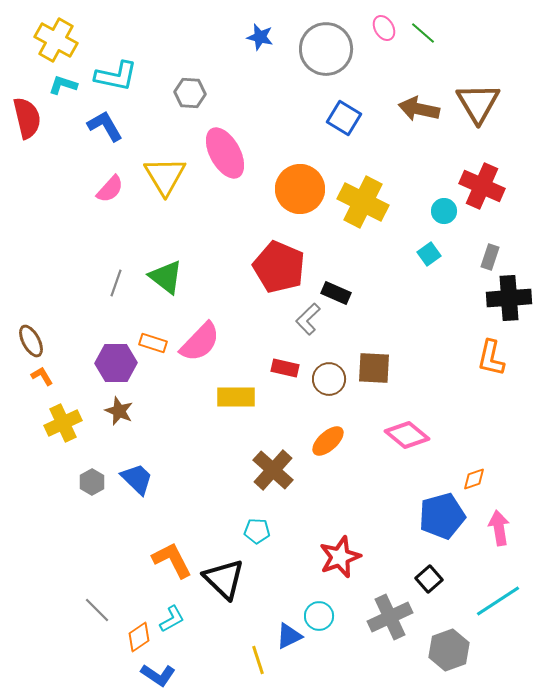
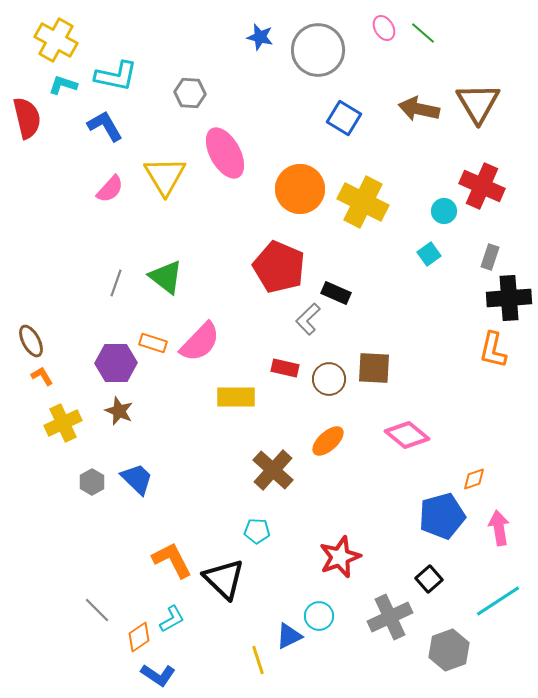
gray circle at (326, 49): moved 8 px left, 1 px down
orange L-shape at (491, 358): moved 2 px right, 8 px up
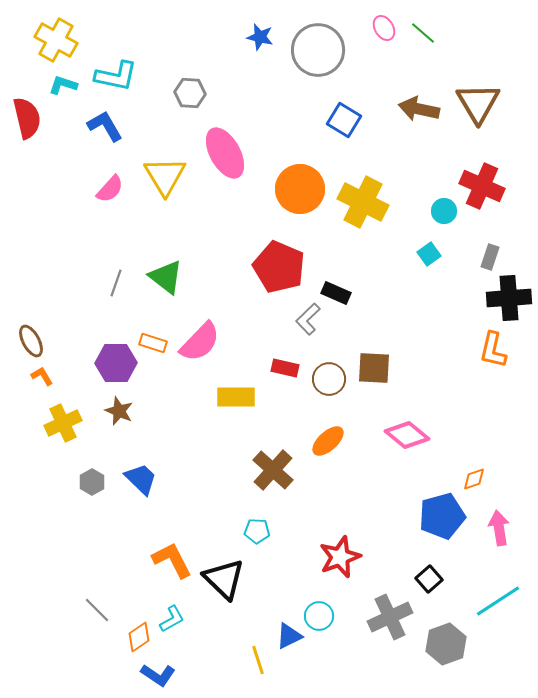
blue square at (344, 118): moved 2 px down
blue trapezoid at (137, 479): moved 4 px right
gray hexagon at (449, 650): moved 3 px left, 6 px up
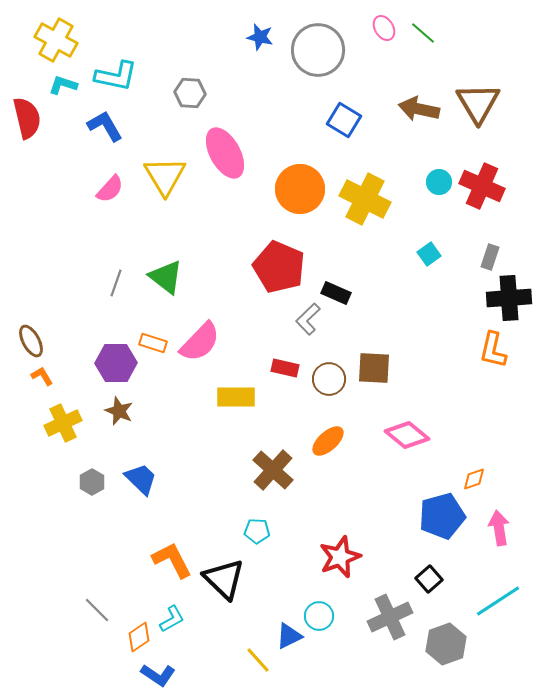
yellow cross at (363, 202): moved 2 px right, 3 px up
cyan circle at (444, 211): moved 5 px left, 29 px up
yellow line at (258, 660): rotated 24 degrees counterclockwise
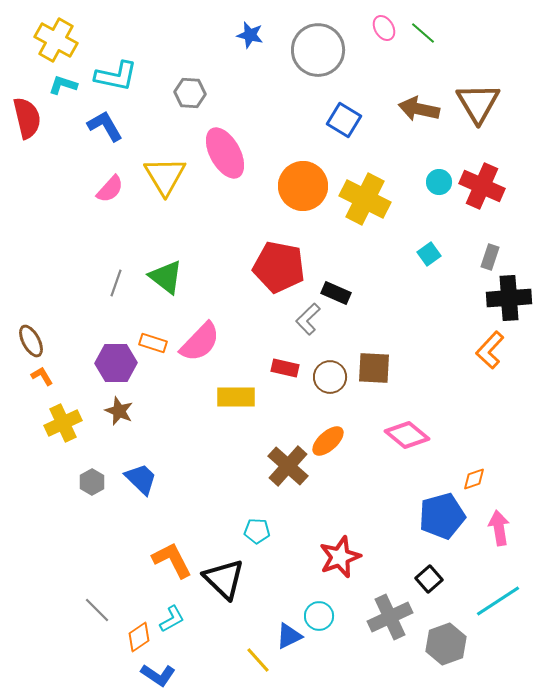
blue star at (260, 37): moved 10 px left, 2 px up
orange circle at (300, 189): moved 3 px right, 3 px up
red pentagon at (279, 267): rotated 12 degrees counterclockwise
orange L-shape at (493, 350): moved 3 px left; rotated 30 degrees clockwise
brown circle at (329, 379): moved 1 px right, 2 px up
brown cross at (273, 470): moved 15 px right, 4 px up
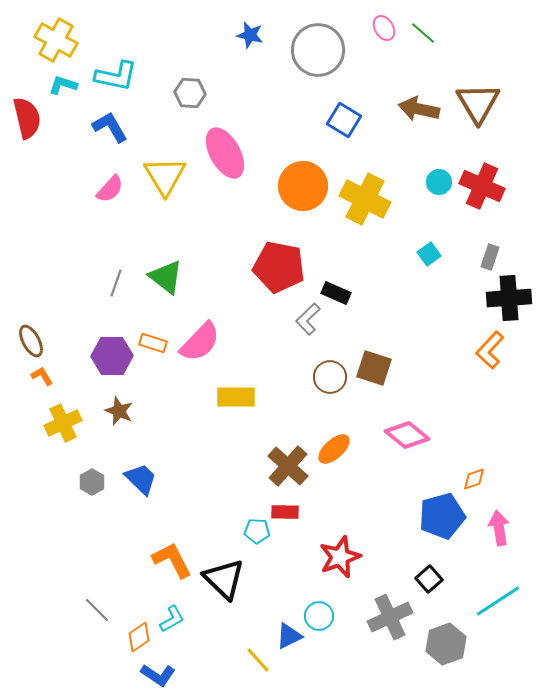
blue L-shape at (105, 126): moved 5 px right, 1 px down
purple hexagon at (116, 363): moved 4 px left, 7 px up
red rectangle at (285, 368): moved 144 px down; rotated 12 degrees counterclockwise
brown square at (374, 368): rotated 15 degrees clockwise
orange ellipse at (328, 441): moved 6 px right, 8 px down
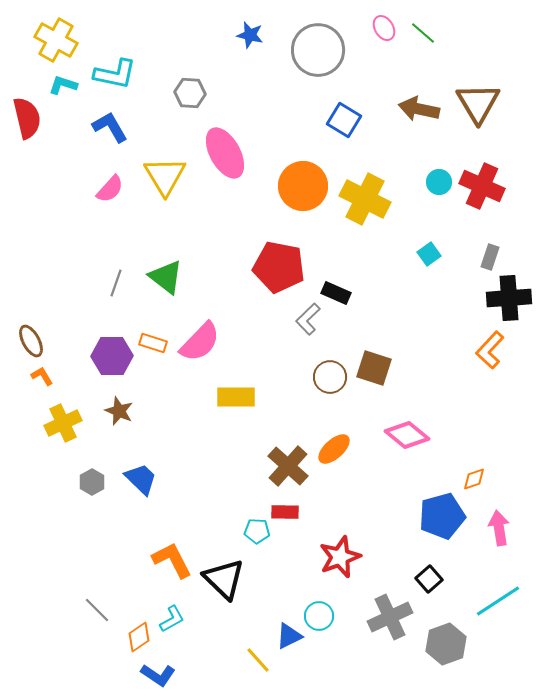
cyan L-shape at (116, 76): moved 1 px left, 2 px up
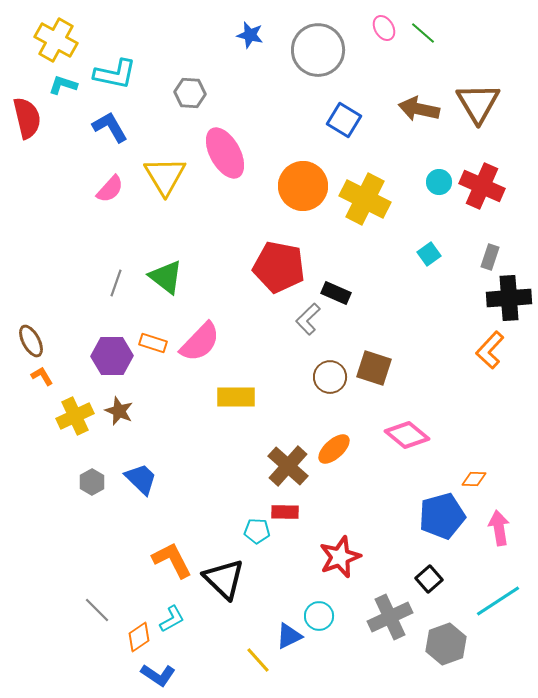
yellow cross at (63, 423): moved 12 px right, 7 px up
orange diamond at (474, 479): rotated 20 degrees clockwise
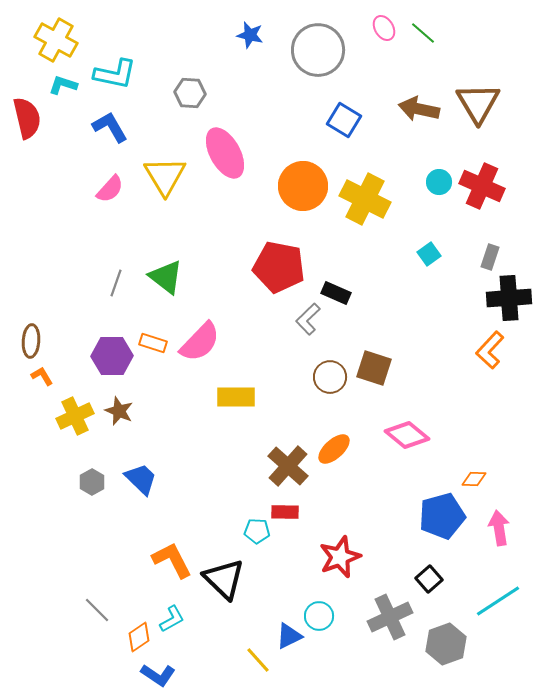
brown ellipse at (31, 341): rotated 32 degrees clockwise
